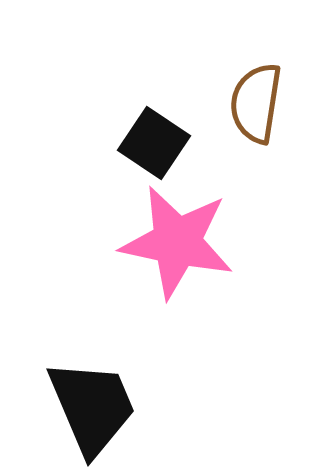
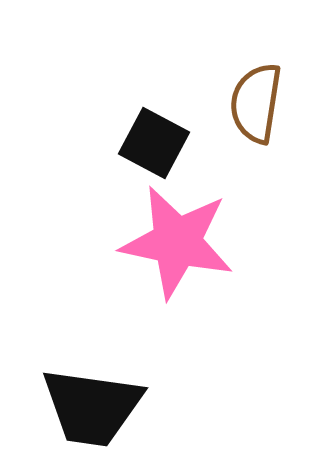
black square: rotated 6 degrees counterclockwise
black trapezoid: rotated 121 degrees clockwise
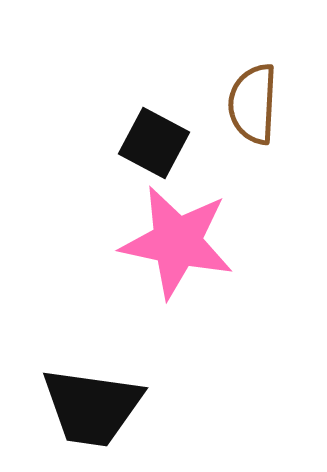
brown semicircle: moved 3 px left, 1 px down; rotated 6 degrees counterclockwise
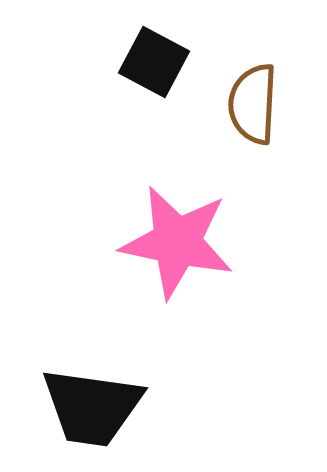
black square: moved 81 px up
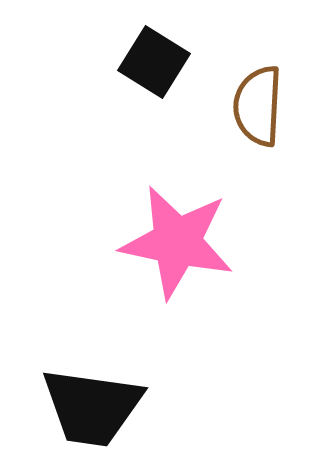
black square: rotated 4 degrees clockwise
brown semicircle: moved 5 px right, 2 px down
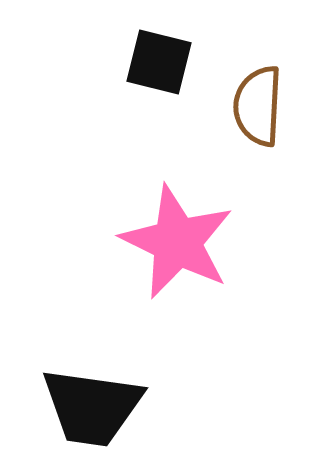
black square: moved 5 px right; rotated 18 degrees counterclockwise
pink star: rotated 14 degrees clockwise
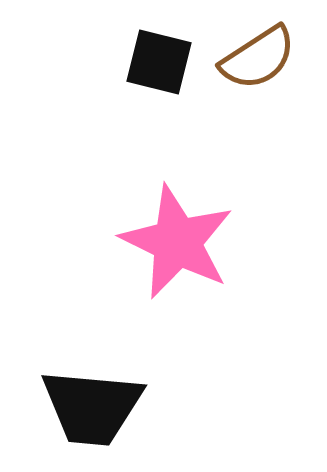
brown semicircle: moved 48 px up; rotated 126 degrees counterclockwise
black trapezoid: rotated 3 degrees counterclockwise
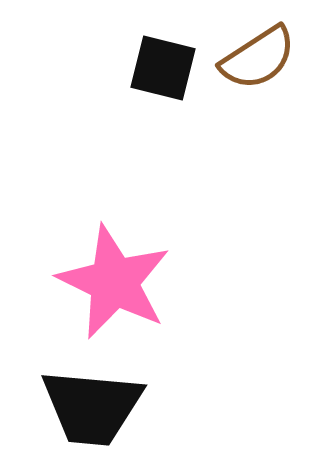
black square: moved 4 px right, 6 px down
pink star: moved 63 px left, 40 px down
